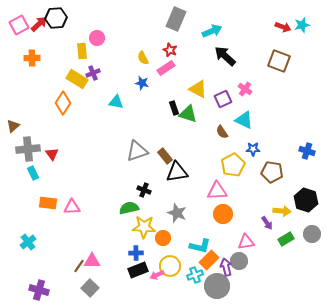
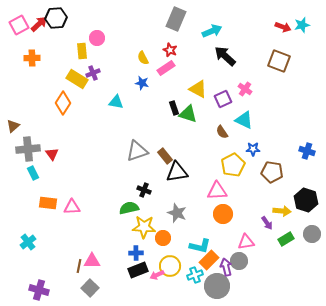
brown line at (79, 266): rotated 24 degrees counterclockwise
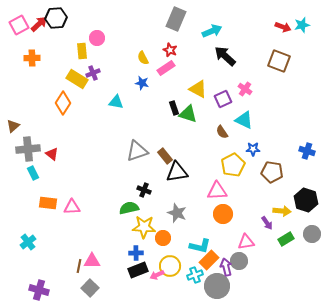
red triangle at (52, 154): rotated 16 degrees counterclockwise
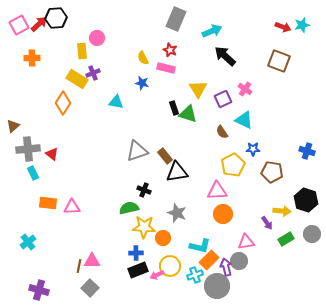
pink rectangle at (166, 68): rotated 48 degrees clockwise
yellow triangle at (198, 89): rotated 30 degrees clockwise
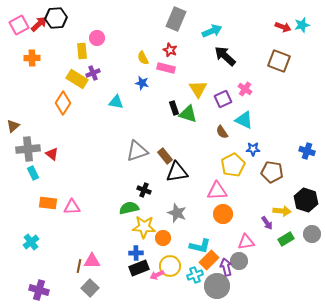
cyan cross at (28, 242): moved 3 px right
black rectangle at (138, 270): moved 1 px right, 2 px up
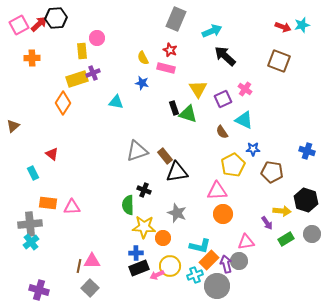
yellow rectangle at (77, 79): rotated 50 degrees counterclockwise
gray cross at (28, 149): moved 2 px right, 75 px down
green semicircle at (129, 208): moved 1 px left, 3 px up; rotated 78 degrees counterclockwise
purple arrow at (226, 267): moved 3 px up
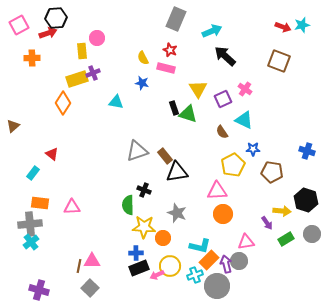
red arrow at (39, 24): moved 9 px right, 9 px down; rotated 24 degrees clockwise
cyan rectangle at (33, 173): rotated 64 degrees clockwise
orange rectangle at (48, 203): moved 8 px left
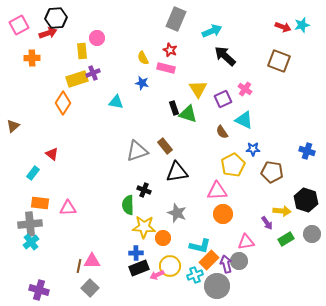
brown rectangle at (165, 156): moved 10 px up
pink triangle at (72, 207): moved 4 px left, 1 px down
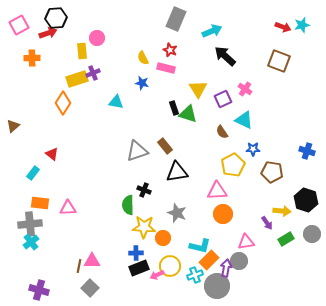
purple arrow at (226, 264): moved 4 px down; rotated 24 degrees clockwise
